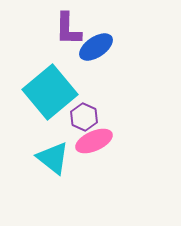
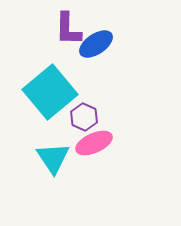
blue ellipse: moved 3 px up
pink ellipse: moved 2 px down
cyan triangle: rotated 18 degrees clockwise
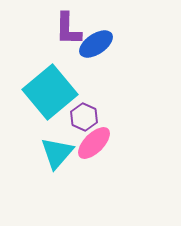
pink ellipse: rotated 21 degrees counterclockwise
cyan triangle: moved 4 px right, 5 px up; rotated 15 degrees clockwise
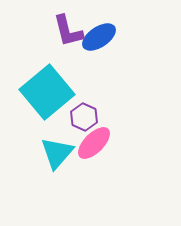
purple L-shape: moved 2 px down; rotated 15 degrees counterclockwise
blue ellipse: moved 3 px right, 7 px up
cyan square: moved 3 px left
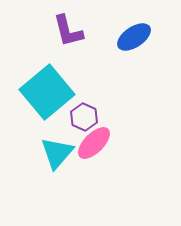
blue ellipse: moved 35 px right
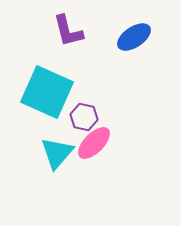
cyan square: rotated 26 degrees counterclockwise
purple hexagon: rotated 12 degrees counterclockwise
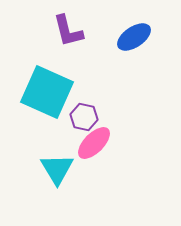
cyan triangle: moved 16 px down; rotated 12 degrees counterclockwise
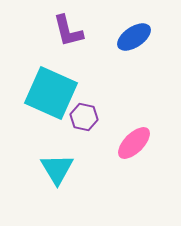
cyan square: moved 4 px right, 1 px down
pink ellipse: moved 40 px right
